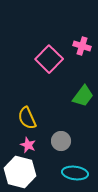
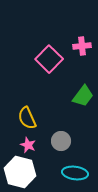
pink cross: rotated 24 degrees counterclockwise
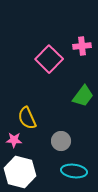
pink star: moved 14 px left, 5 px up; rotated 21 degrees counterclockwise
cyan ellipse: moved 1 px left, 2 px up
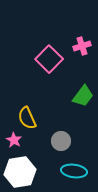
pink cross: rotated 12 degrees counterclockwise
pink star: rotated 28 degrees clockwise
white hexagon: rotated 24 degrees counterclockwise
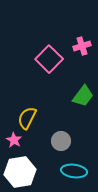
yellow semicircle: rotated 50 degrees clockwise
